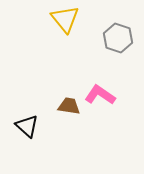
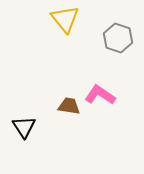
black triangle: moved 3 px left, 1 px down; rotated 15 degrees clockwise
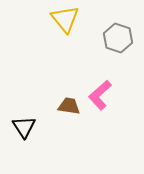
pink L-shape: rotated 76 degrees counterclockwise
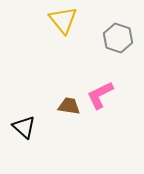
yellow triangle: moved 2 px left, 1 px down
pink L-shape: rotated 16 degrees clockwise
black triangle: rotated 15 degrees counterclockwise
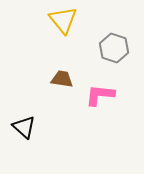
gray hexagon: moved 4 px left, 10 px down
pink L-shape: rotated 32 degrees clockwise
brown trapezoid: moved 7 px left, 27 px up
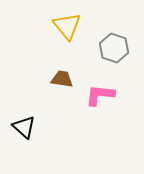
yellow triangle: moved 4 px right, 6 px down
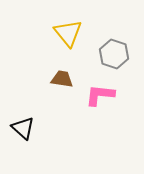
yellow triangle: moved 1 px right, 7 px down
gray hexagon: moved 6 px down
black triangle: moved 1 px left, 1 px down
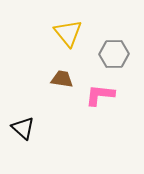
gray hexagon: rotated 20 degrees counterclockwise
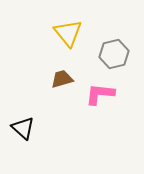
gray hexagon: rotated 12 degrees counterclockwise
brown trapezoid: rotated 25 degrees counterclockwise
pink L-shape: moved 1 px up
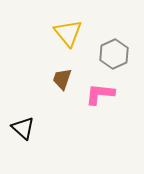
gray hexagon: rotated 12 degrees counterclockwise
brown trapezoid: rotated 55 degrees counterclockwise
